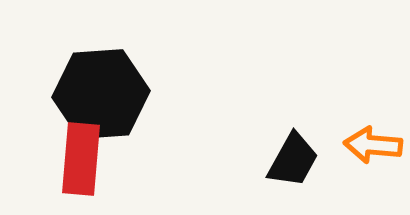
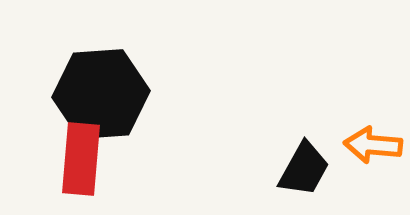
black trapezoid: moved 11 px right, 9 px down
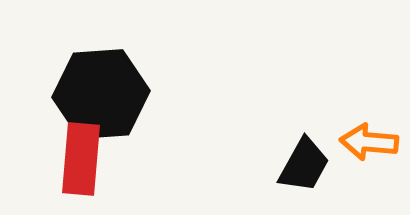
orange arrow: moved 4 px left, 3 px up
black trapezoid: moved 4 px up
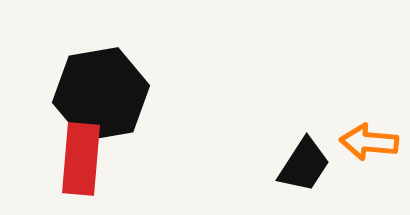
black hexagon: rotated 6 degrees counterclockwise
black trapezoid: rotated 4 degrees clockwise
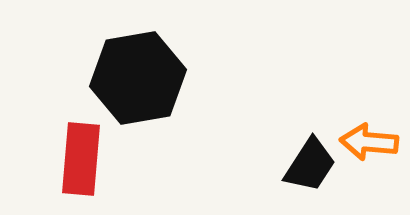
black hexagon: moved 37 px right, 16 px up
black trapezoid: moved 6 px right
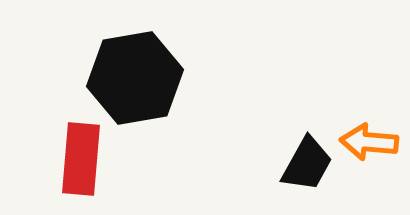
black hexagon: moved 3 px left
black trapezoid: moved 3 px left, 1 px up; rotated 4 degrees counterclockwise
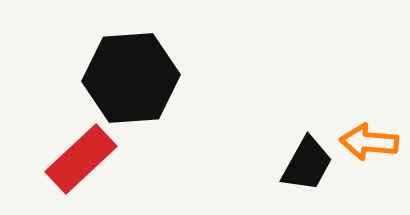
black hexagon: moved 4 px left; rotated 6 degrees clockwise
red rectangle: rotated 42 degrees clockwise
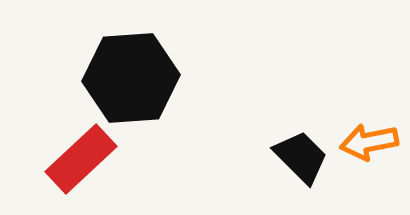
orange arrow: rotated 16 degrees counterclockwise
black trapezoid: moved 6 px left, 7 px up; rotated 74 degrees counterclockwise
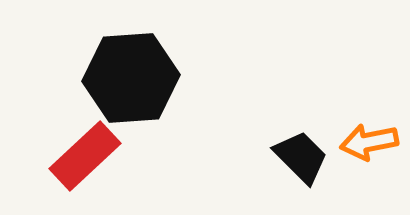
red rectangle: moved 4 px right, 3 px up
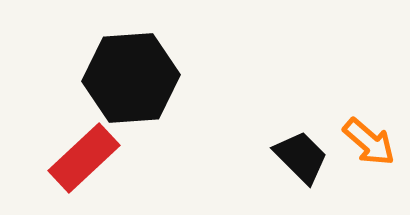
orange arrow: rotated 128 degrees counterclockwise
red rectangle: moved 1 px left, 2 px down
